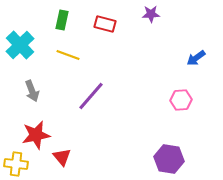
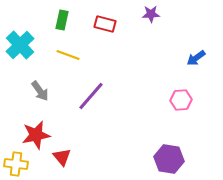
gray arrow: moved 8 px right; rotated 15 degrees counterclockwise
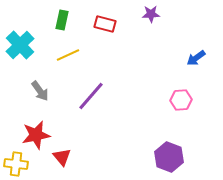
yellow line: rotated 45 degrees counterclockwise
purple hexagon: moved 2 px up; rotated 12 degrees clockwise
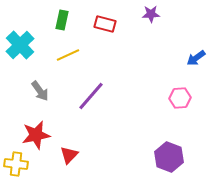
pink hexagon: moved 1 px left, 2 px up
red triangle: moved 7 px right, 2 px up; rotated 24 degrees clockwise
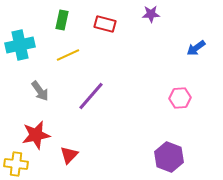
cyan cross: rotated 32 degrees clockwise
blue arrow: moved 10 px up
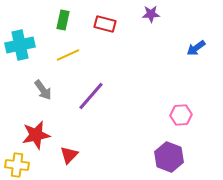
green rectangle: moved 1 px right
gray arrow: moved 3 px right, 1 px up
pink hexagon: moved 1 px right, 17 px down
yellow cross: moved 1 px right, 1 px down
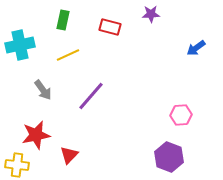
red rectangle: moved 5 px right, 3 px down
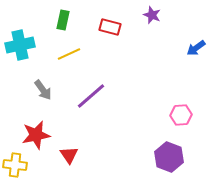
purple star: moved 1 px right, 1 px down; rotated 24 degrees clockwise
yellow line: moved 1 px right, 1 px up
purple line: rotated 8 degrees clockwise
red triangle: rotated 18 degrees counterclockwise
yellow cross: moved 2 px left
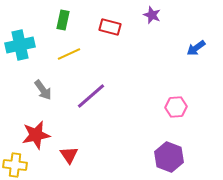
pink hexagon: moved 5 px left, 8 px up
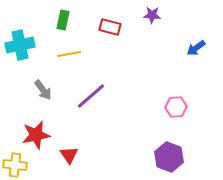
purple star: rotated 18 degrees counterclockwise
yellow line: rotated 15 degrees clockwise
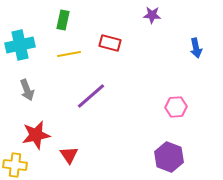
red rectangle: moved 16 px down
blue arrow: rotated 66 degrees counterclockwise
gray arrow: moved 16 px left; rotated 15 degrees clockwise
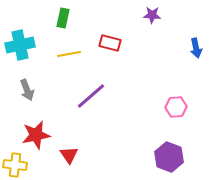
green rectangle: moved 2 px up
